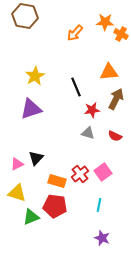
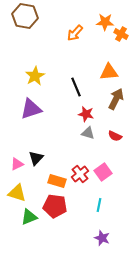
red star: moved 6 px left, 4 px down; rotated 21 degrees clockwise
green triangle: moved 2 px left
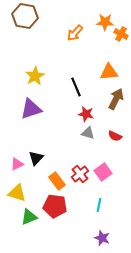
orange rectangle: rotated 36 degrees clockwise
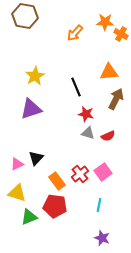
red semicircle: moved 7 px left; rotated 48 degrees counterclockwise
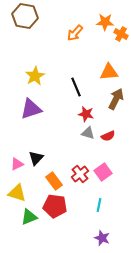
orange rectangle: moved 3 px left
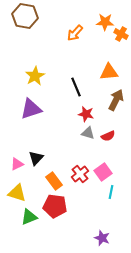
brown arrow: moved 1 px down
cyan line: moved 12 px right, 13 px up
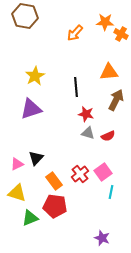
black line: rotated 18 degrees clockwise
green triangle: moved 1 px right, 1 px down
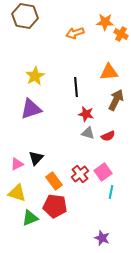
orange arrow: rotated 30 degrees clockwise
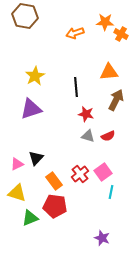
gray triangle: moved 3 px down
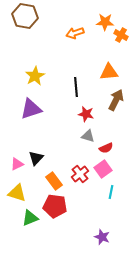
orange cross: moved 1 px down
red semicircle: moved 2 px left, 12 px down
pink square: moved 3 px up
purple star: moved 1 px up
